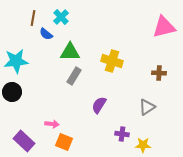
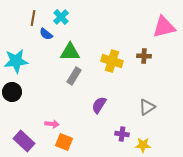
brown cross: moved 15 px left, 17 px up
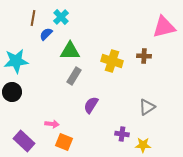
blue semicircle: rotated 96 degrees clockwise
green triangle: moved 1 px up
purple semicircle: moved 8 px left
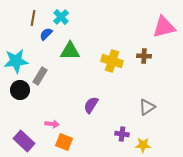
gray rectangle: moved 34 px left
black circle: moved 8 px right, 2 px up
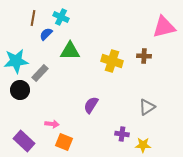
cyan cross: rotated 21 degrees counterclockwise
gray rectangle: moved 3 px up; rotated 12 degrees clockwise
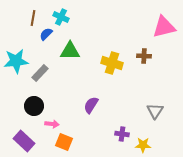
yellow cross: moved 2 px down
black circle: moved 14 px right, 16 px down
gray triangle: moved 8 px right, 4 px down; rotated 24 degrees counterclockwise
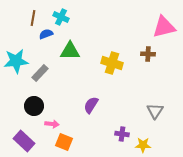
blue semicircle: rotated 24 degrees clockwise
brown cross: moved 4 px right, 2 px up
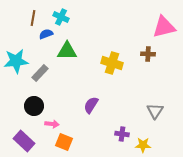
green triangle: moved 3 px left
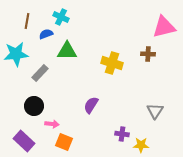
brown line: moved 6 px left, 3 px down
cyan star: moved 7 px up
yellow star: moved 2 px left
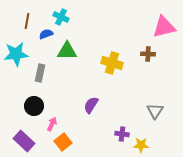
gray rectangle: rotated 30 degrees counterclockwise
pink arrow: rotated 72 degrees counterclockwise
orange square: moved 1 px left; rotated 30 degrees clockwise
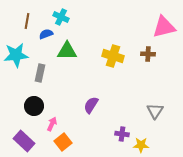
cyan star: moved 1 px down
yellow cross: moved 1 px right, 7 px up
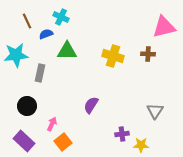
brown line: rotated 35 degrees counterclockwise
black circle: moved 7 px left
purple cross: rotated 16 degrees counterclockwise
